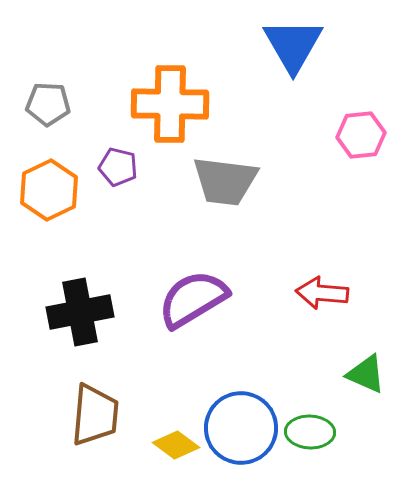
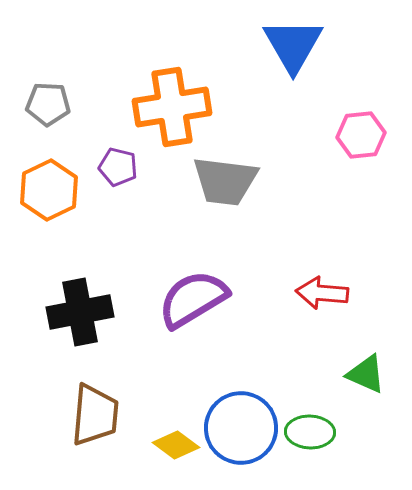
orange cross: moved 2 px right, 3 px down; rotated 10 degrees counterclockwise
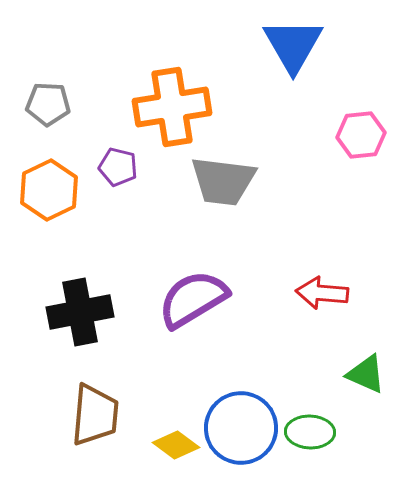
gray trapezoid: moved 2 px left
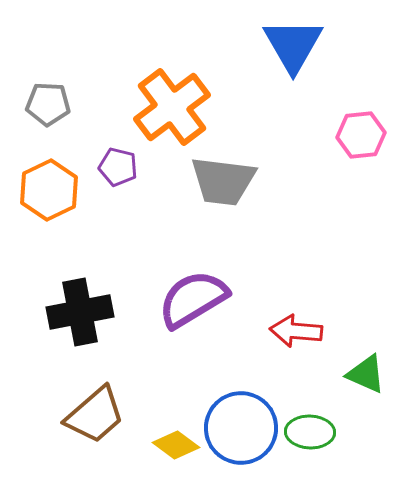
orange cross: rotated 28 degrees counterclockwise
red arrow: moved 26 px left, 38 px down
brown trapezoid: rotated 44 degrees clockwise
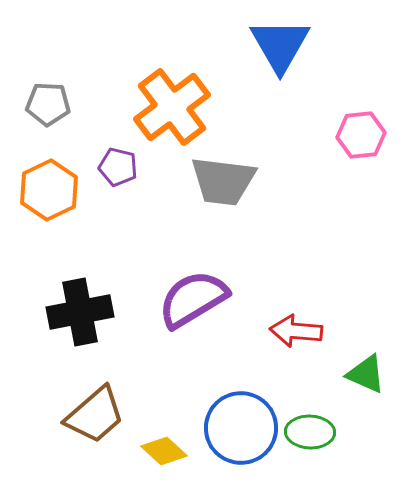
blue triangle: moved 13 px left
yellow diamond: moved 12 px left, 6 px down; rotated 6 degrees clockwise
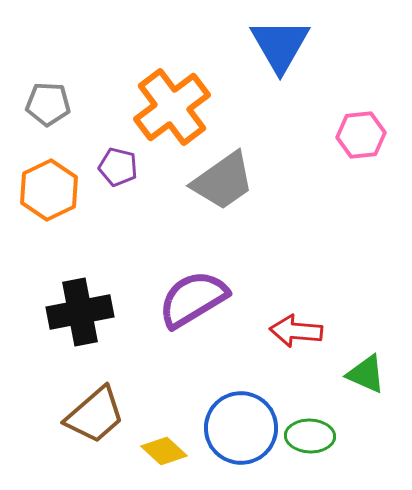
gray trapezoid: rotated 42 degrees counterclockwise
green ellipse: moved 4 px down
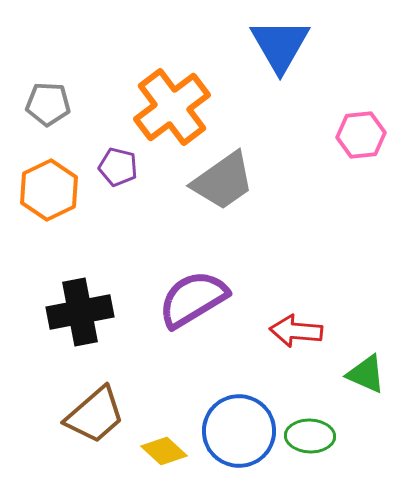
blue circle: moved 2 px left, 3 px down
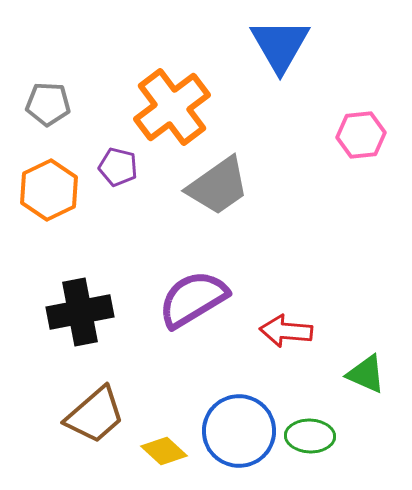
gray trapezoid: moved 5 px left, 5 px down
red arrow: moved 10 px left
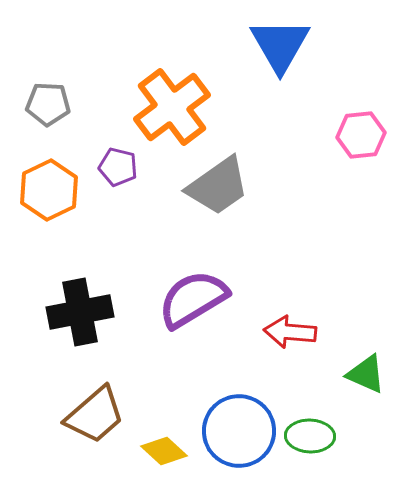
red arrow: moved 4 px right, 1 px down
